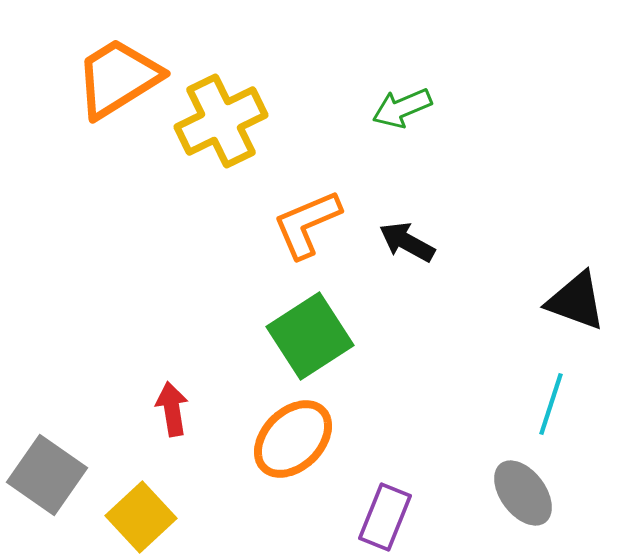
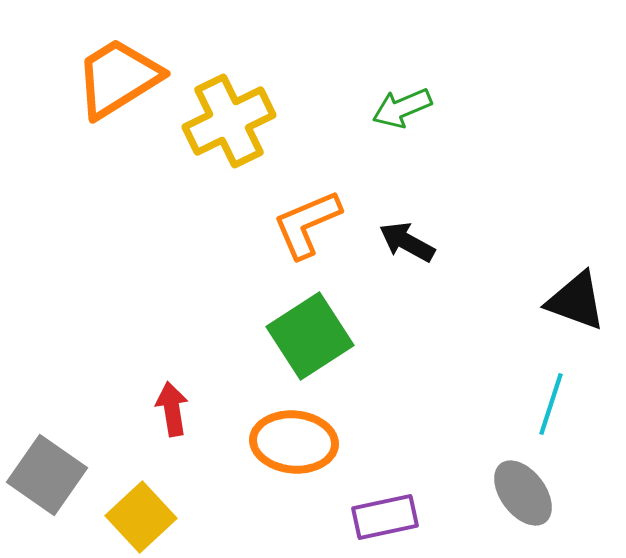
yellow cross: moved 8 px right
orange ellipse: moved 1 px right, 3 px down; rotated 50 degrees clockwise
purple rectangle: rotated 56 degrees clockwise
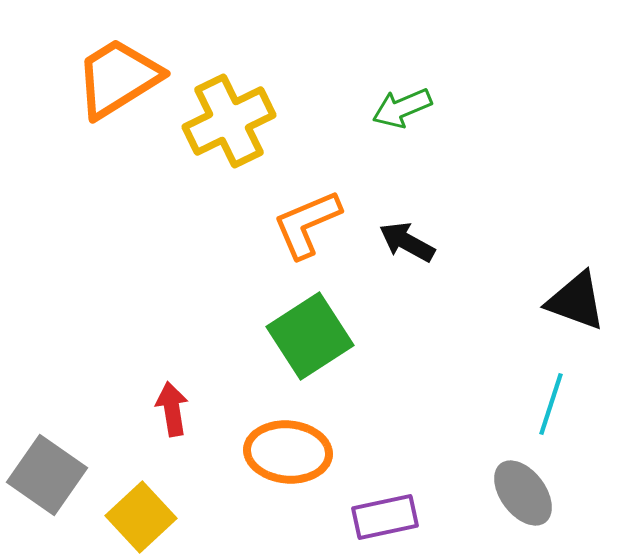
orange ellipse: moved 6 px left, 10 px down
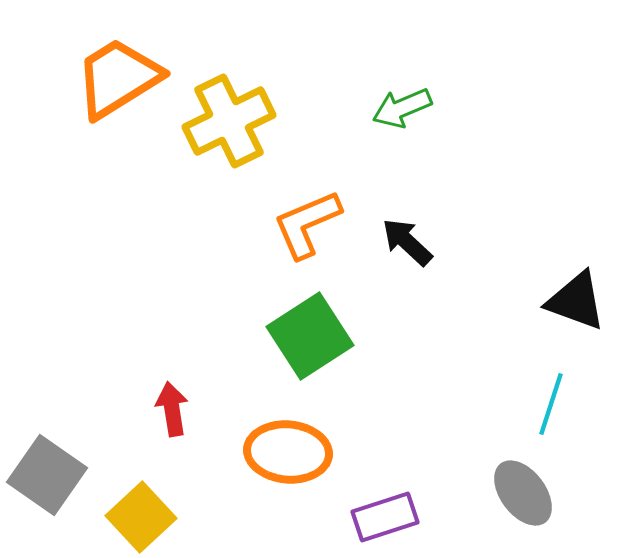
black arrow: rotated 14 degrees clockwise
purple rectangle: rotated 6 degrees counterclockwise
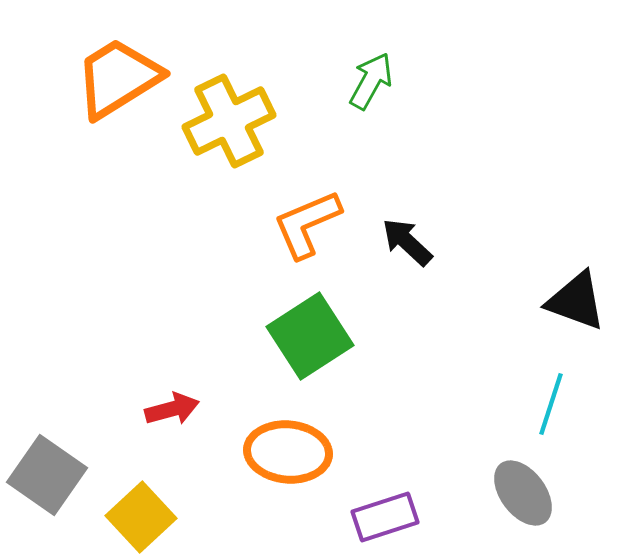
green arrow: moved 31 px left, 27 px up; rotated 142 degrees clockwise
red arrow: rotated 84 degrees clockwise
